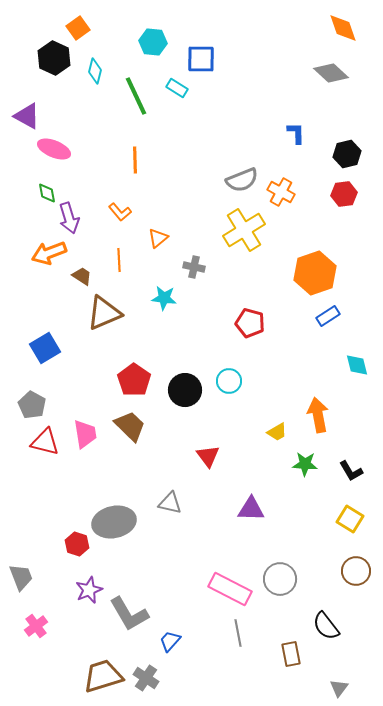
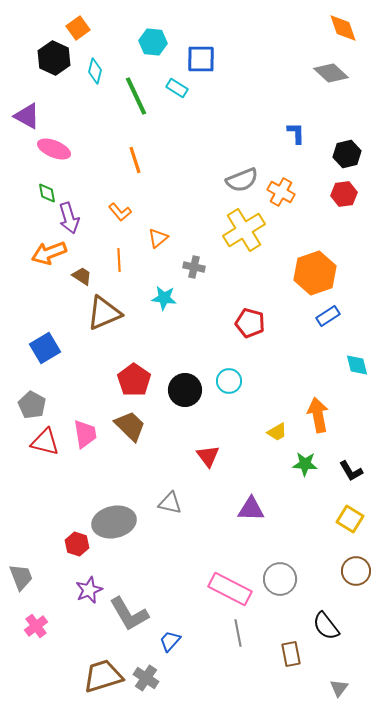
orange line at (135, 160): rotated 16 degrees counterclockwise
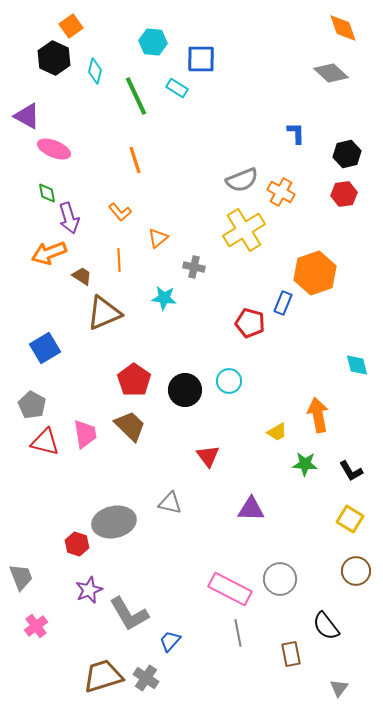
orange square at (78, 28): moved 7 px left, 2 px up
blue rectangle at (328, 316): moved 45 px left, 13 px up; rotated 35 degrees counterclockwise
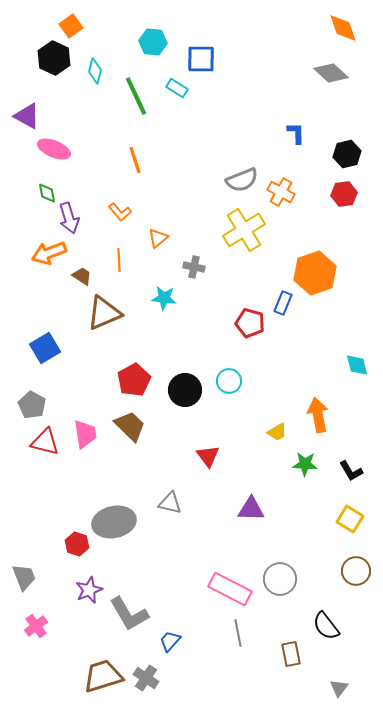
red pentagon at (134, 380): rotated 8 degrees clockwise
gray trapezoid at (21, 577): moved 3 px right
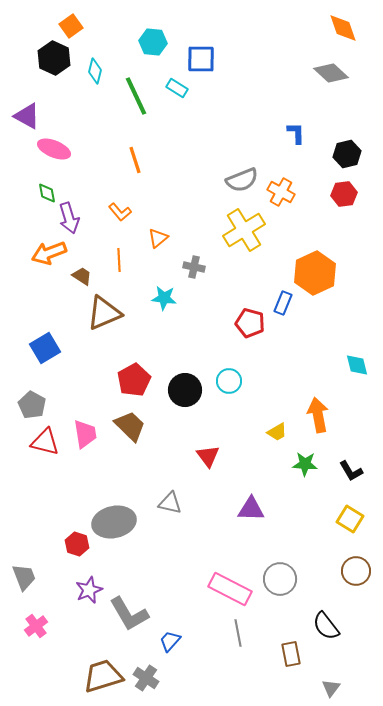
orange hexagon at (315, 273): rotated 6 degrees counterclockwise
gray triangle at (339, 688): moved 8 px left
